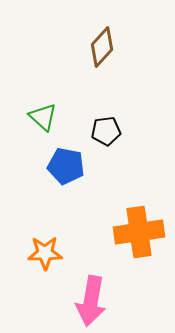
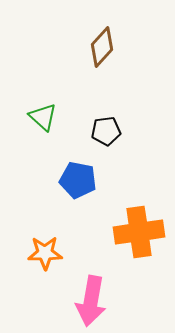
blue pentagon: moved 12 px right, 14 px down
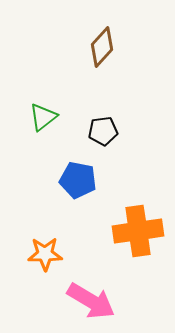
green triangle: rotated 40 degrees clockwise
black pentagon: moved 3 px left
orange cross: moved 1 px left, 1 px up
orange star: moved 1 px down
pink arrow: rotated 69 degrees counterclockwise
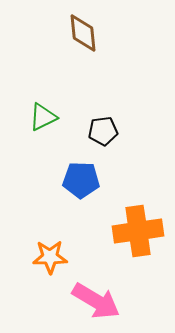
brown diamond: moved 19 px left, 14 px up; rotated 48 degrees counterclockwise
green triangle: rotated 12 degrees clockwise
blue pentagon: moved 3 px right; rotated 9 degrees counterclockwise
orange star: moved 5 px right, 3 px down
pink arrow: moved 5 px right
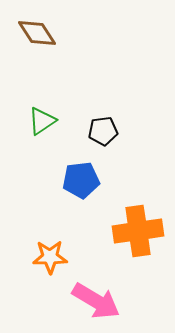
brown diamond: moved 46 px left; rotated 27 degrees counterclockwise
green triangle: moved 1 px left, 4 px down; rotated 8 degrees counterclockwise
blue pentagon: rotated 9 degrees counterclockwise
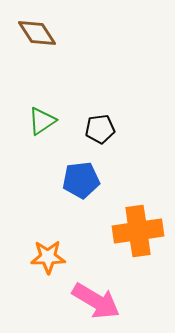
black pentagon: moved 3 px left, 2 px up
orange star: moved 2 px left
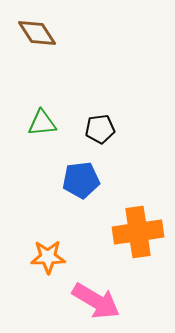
green triangle: moved 2 px down; rotated 28 degrees clockwise
orange cross: moved 1 px down
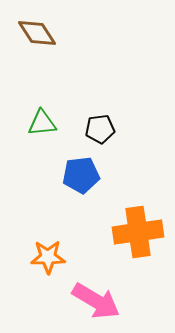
blue pentagon: moved 5 px up
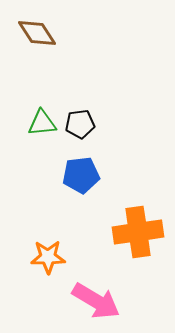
black pentagon: moved 20 px left, 5 px up
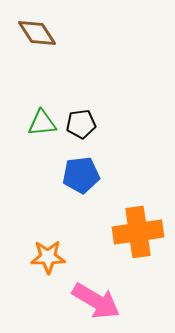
black pentagon: moved 1 px right
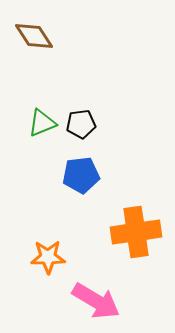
brown diamond: moved 3 px left, 3 px down
green triangle: rotated 16 degrees counterclockwise
orange cross: moved 2 px left
